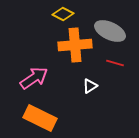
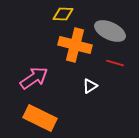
yellow diamond: rotated 25 degrees counterclockwise
orange cross: rotated 20 degrees clockwise
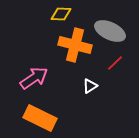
yellow diamond: moved 2 px left
red line: rotated 60 degrees counterclockwise
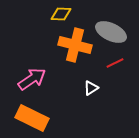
gray ellipse: moved 1 px right, 1 px down
red line: rotated 18 degrees clockwise
pink arrow: moved 2 px left, 1 px down
white triangle: moved 1 px right, 2 px down
orange rectangle: moved 8 px left
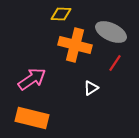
red line: rotated 30 degrees counterclockwise
orange rectangle: rotated 12 degrees counterclockwise
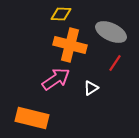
orange cross: moved 5 px left
pink arrow: moved 24 px right
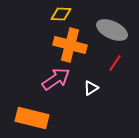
gray ellipse: moved 1 px right, 2 px up
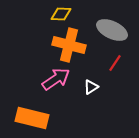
orange cross: moved 1 px left
white triangle: moved 1 px up
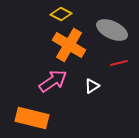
yellow diamond: rotated 25 degrees clockwise
orange cross: rotated 16 degrees clockwise
red line: moved 4 px right; rotated 42 degrees clockwise
pink arrow: moved 3 px left, 2 px down
white triangle: moved 1 px right, 1 px up
